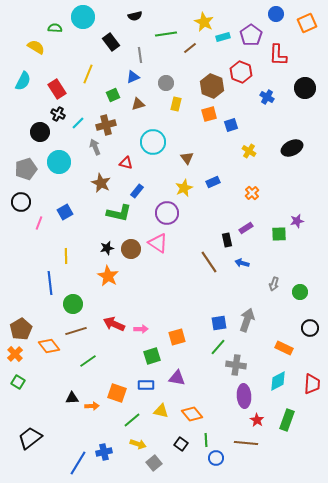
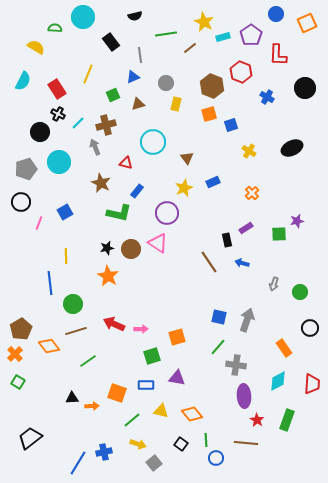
blue square at (219, 323): moved 6 px up; rotated 21 degrees clockwise
orange rectangle at (284, 348): rotated 30 degrees clockwise
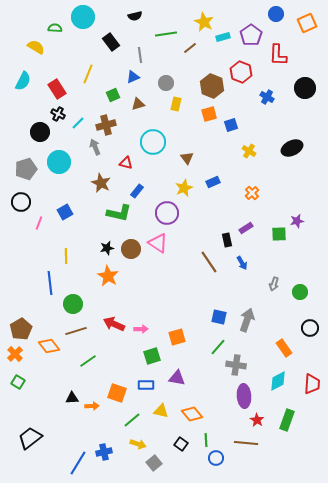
blue arrow at (242, 263): rotated 136 degrees counterclockwise
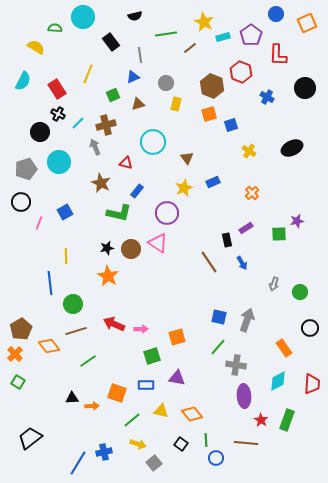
red star at (257, 420): moved 4 px right
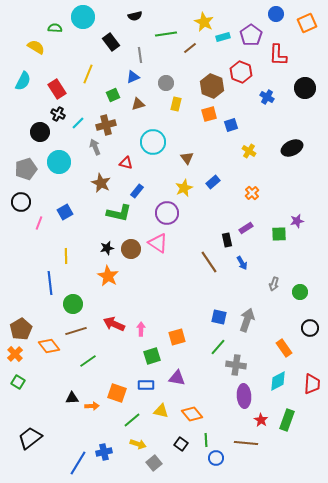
blue rectangle at (213, 182): rotated 16 degrees counterclockwise
pink arrow at (141, 329): rotated 88 degrees counterclockwise
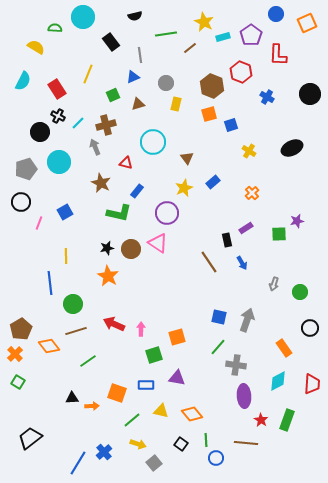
black circle at (305, 88): moved 5 px right, 6 px down
black cross at (58, 114): moved 2 px down
green square at (152, 356): moved 2 px right, 1 px up
blue cross at (104, 452): rotated 28 degrees counterclockwise
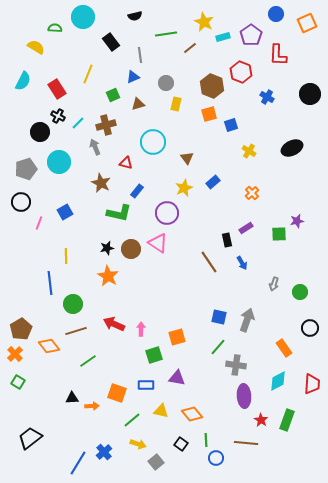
gray square at (154, 463): moved 2 px right, 1 px up
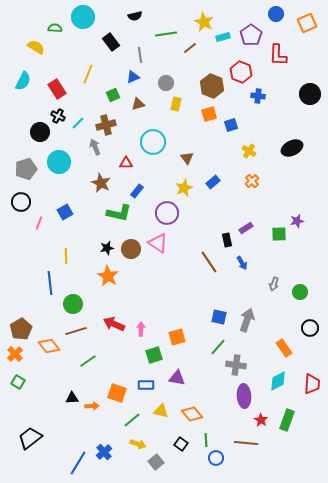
blue cross at (267, 97): moved 9 px left, 1 px up; rotated 24 degrees counterclockwise
red triangle at (126, 163): rotated 16 degrees counterclockwise
orange cross at (252, 193): moved 12 px up
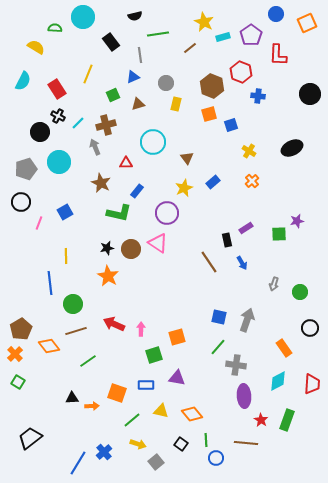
green line at (166, 34): moved 8 px left
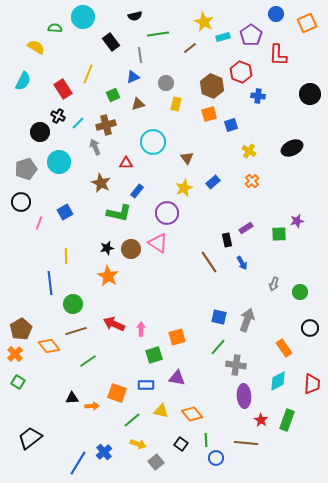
red rectangle at (57, 89): moved 6 px right
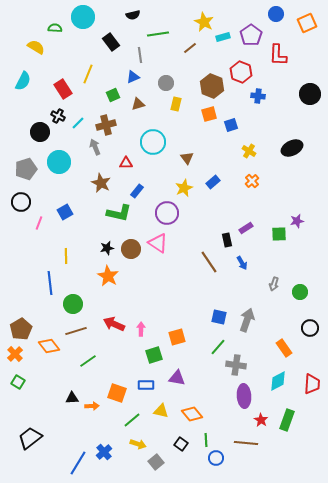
black semicircle at (135, 16): moved 2 px left, 1 px up
